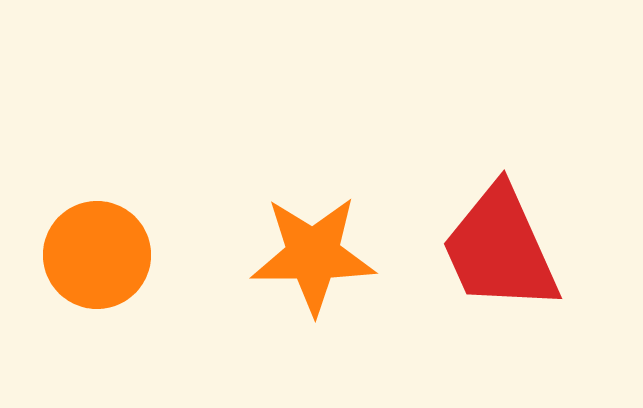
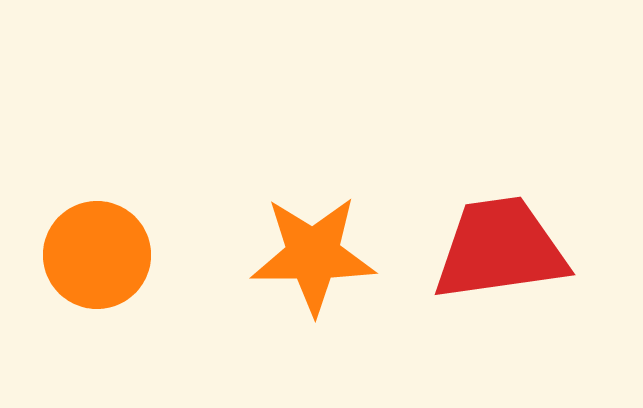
red trapezoid: rotated 106 degrees clockwise
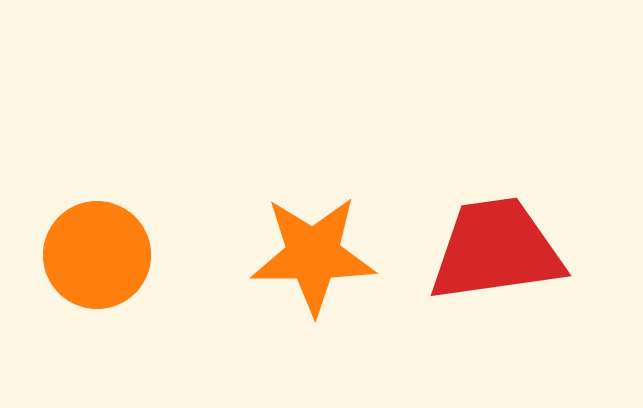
red trapezoid: moved 4 px left, 1 px down
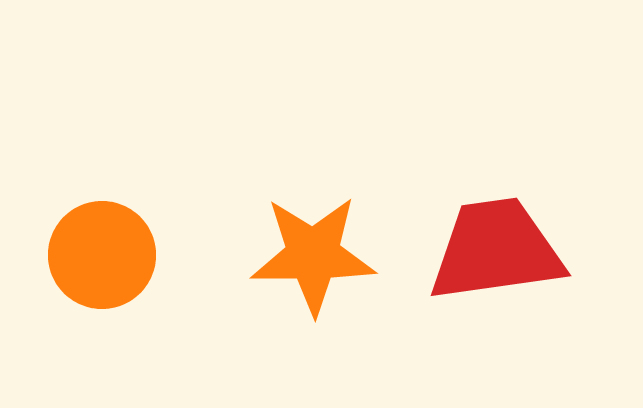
orange circle: moved 5 px right
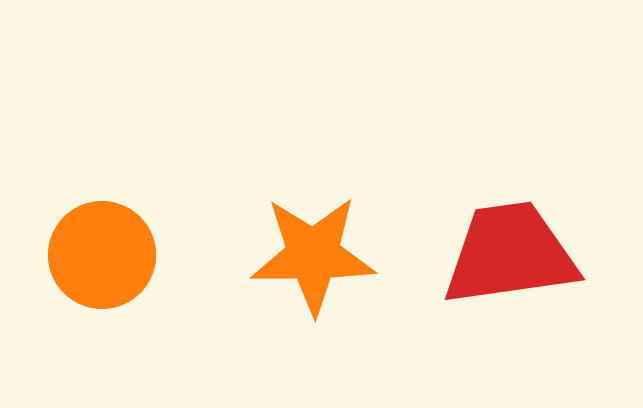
red trapezoid: moved 14 px right, 4 px down
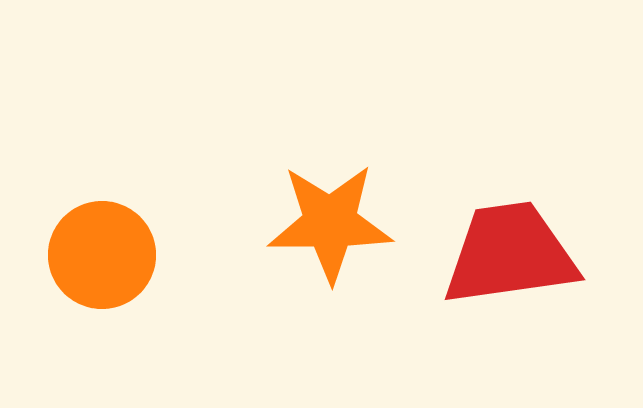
orange star: moved 17 px right, 32 px up
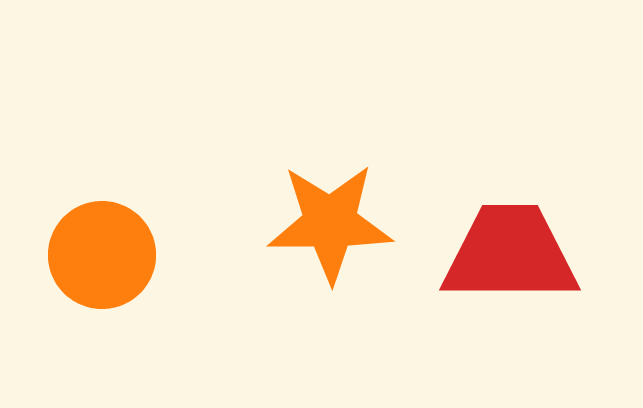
red trapezoid: rotated 8 degrees clockwise
